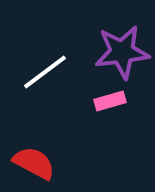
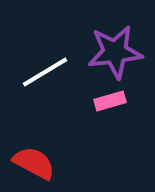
purple star: moved 7 px left
white line: rotated 6 degrees clockwise
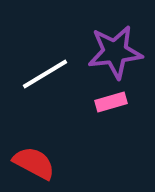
white line: moved 2 px down
pink rectangle: moved 1 px right, 1 px down
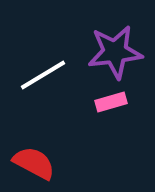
white line: moved 2 px left, 1 px down
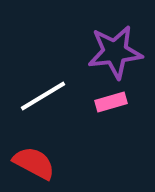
white line: moved 21 px down
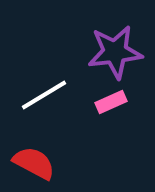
white line: moved 1 px right, 1 px up
pink rectangle: rotated 8 degrees counterclockwise
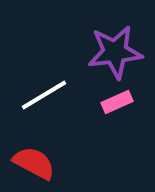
pink rectangle: moved 6 px right
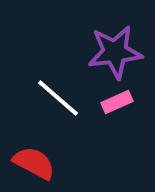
white line: moved 14 px right, 3 px down; rotated 72 degrees clockwise
